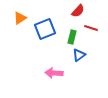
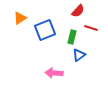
blue square: moved 1 px down
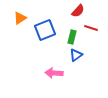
blue triangle: moved 3 px left
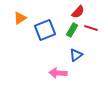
red semicircle: moved 1 px down
green rectangle: moved 7 px up; rotated 16 degrees clockwise
pink arrow: moved 4 px right
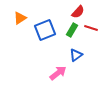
pink arrow: rotated 138 degrees clockwise
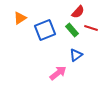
green rectangle: rotated 72 degrees counterclockwise
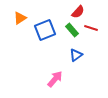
pink arrow: moved 3 px left, 6 px down; rotated 12 degrees counterclockwise
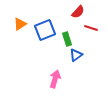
orange triangle: moved 6 px down
green rectangle: moved 5 px left, 9 px down; rotated 24 degrees clockwise
pink arrow: rotated 24 degrees counterclockwise
